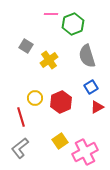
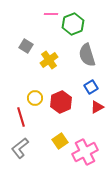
gray semicircle: moved 1 px up
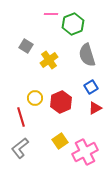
red triangle: moved 2 px left, 1 px down
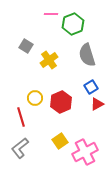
red triangle: moved 2 px right, 4 px up
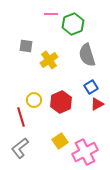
gray square: rotated 24 degrees counterclockwise
yellow circle: moved 1 px left, 2 px down
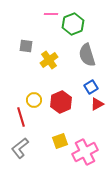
yellow square: rotated 14 degrees clockwise
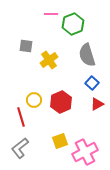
blue square: moved 1 px right, 4 px up; rotated 16 degrees counterclockwise
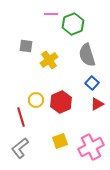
yellow circle: moved 2 px right
pink cross: moved 6 px right, 5 px up
